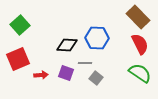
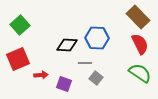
purple square: moved 2 px left, 11 px down
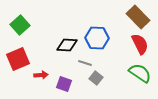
gray line: rotated 16 degrees clockwise
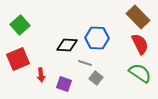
red arrow: rotated 88 degrees clockwise
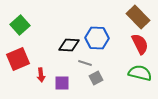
black diamond: moved 2 px right
green semicircle: rotated 20 degrees counterclockwise
gray square: rotated 24 degrees clockwise
purple square: moved 2 px left, 1 px up; rotated 21 degrees counterclockwise
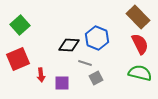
blue hexagon: rotated 20 degrees clockwise
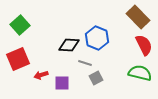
red semicircle: moved 4 px right, 1 px down
red arrow: rotated 80 degrees clockwise
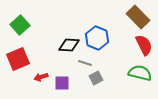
red arrow: moved 2 px down
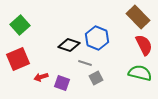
black diamond: rotated 15 degrees clockwise
purple square: rotated 21 degrees clockwise
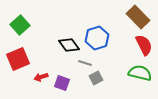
blue hexagon: rotated 20 degrees clockwise
black diamond: rotated 35 degrees clockwise
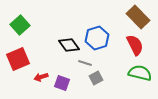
red semicircle: moved 9 px left
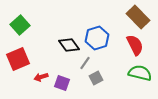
gray line: rotated 72 degrees counterclockwise
